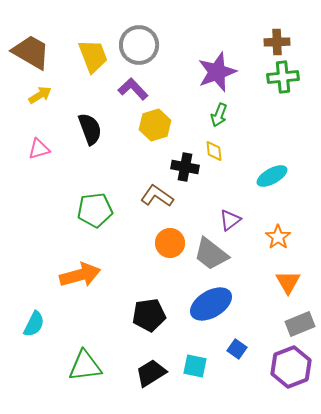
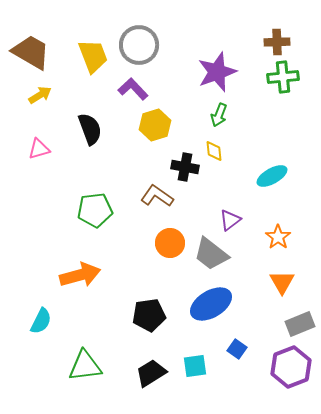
orange triangle: moved 6 px left
cyan semicircle: moved 7 px right, 3 px up
cyan square: rotated 20 degrees counterclockwise
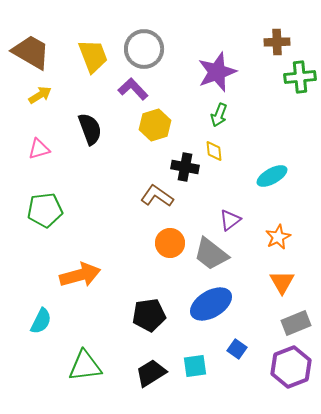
gray circle: moved 5 px right, 4 px down
green cross: moved 17 px right
green pentagon: moved 50 px left
orange star: rotated 10 degrees clockwise
gray rectangle: moved 4 px left, 1 px up
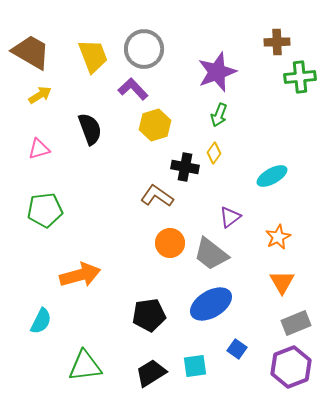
yellow diamond: moved 2 px down; rotated 40 degrees clockwise
purple triangle: moved 3 px up
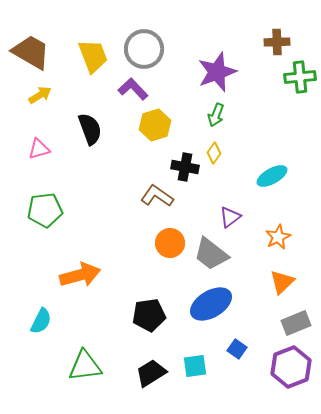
green arrow: moved 3 px left
orange triangle: rotated 16 degrees clockwise
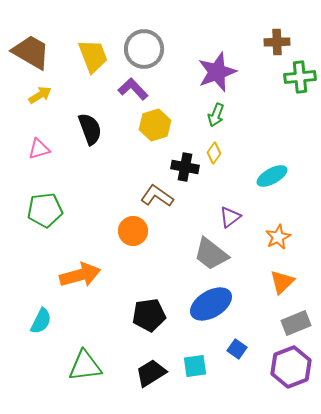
orange circle: moved 37 px left, 12 px up
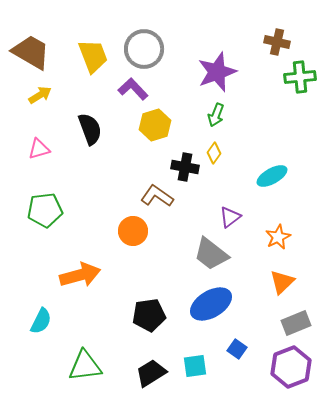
brown cross: rotated 15 degrees clockwise
